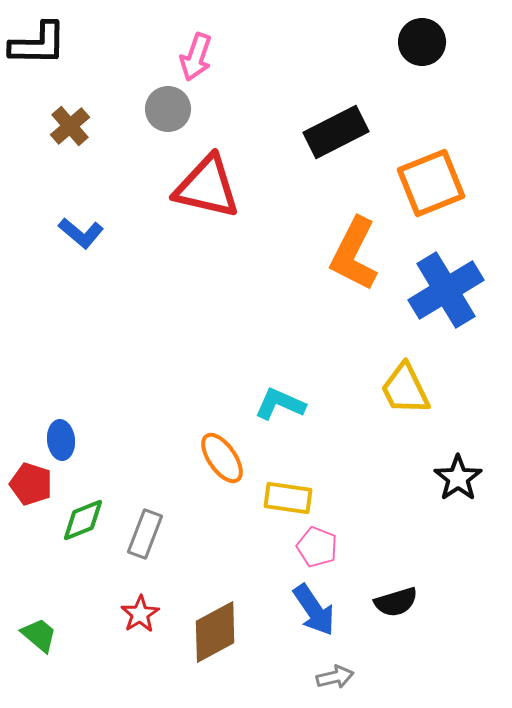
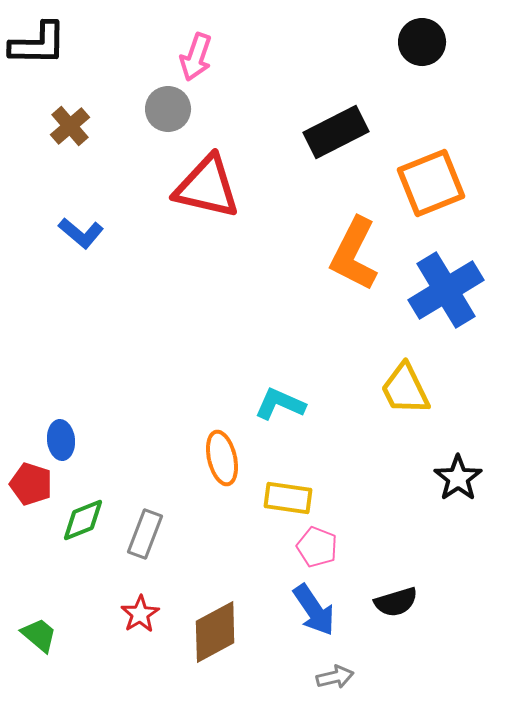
orange ellipse: rotated 22 degrees clockwise
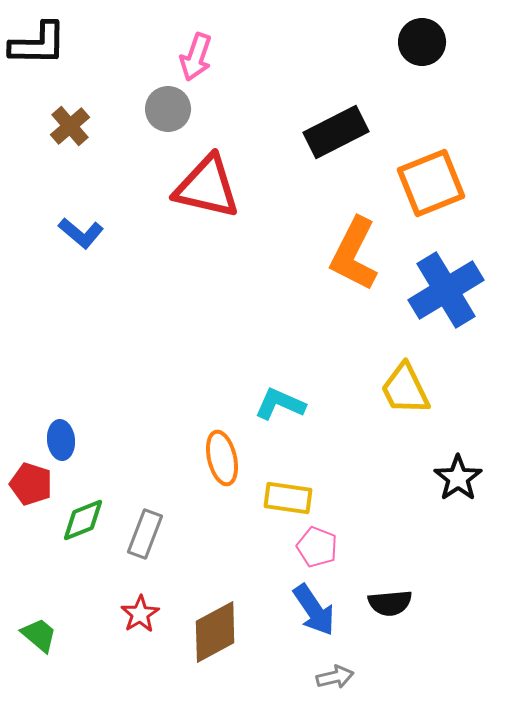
black semicircle: moved 6 px left, 1 px down; rotated 12 degrees clockwise
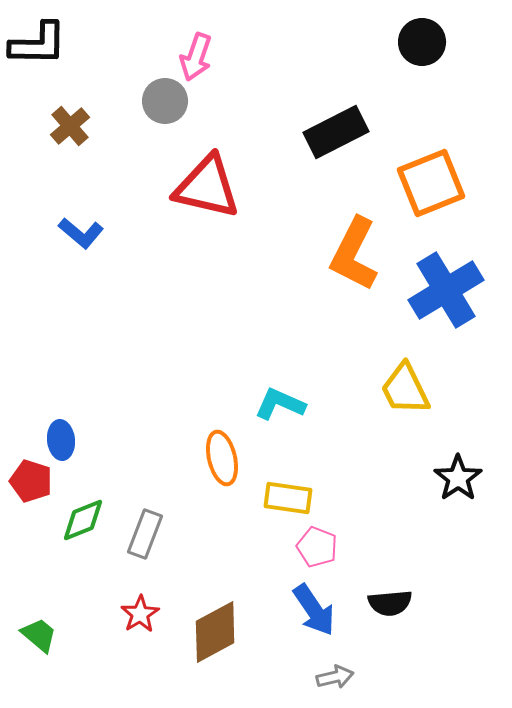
gray circle: moved 3 px left, 8 px up
red pentagon: moved 3 px up
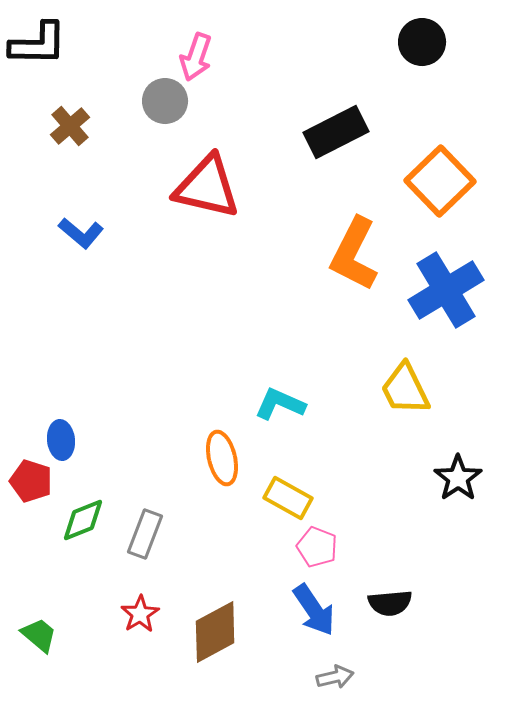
orange square: moved 9 px right, 2 px up; rotated 22 degrees counterclockwise
yellow rectangle: rotated 21 degrees clockwise
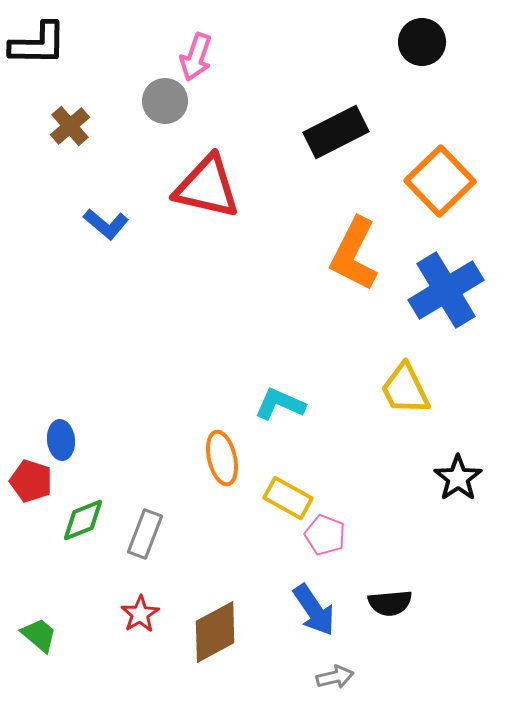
blue L-shape: moved 25 px right, 9 px up
pink pentagon: moved 8 px right, 12 px up
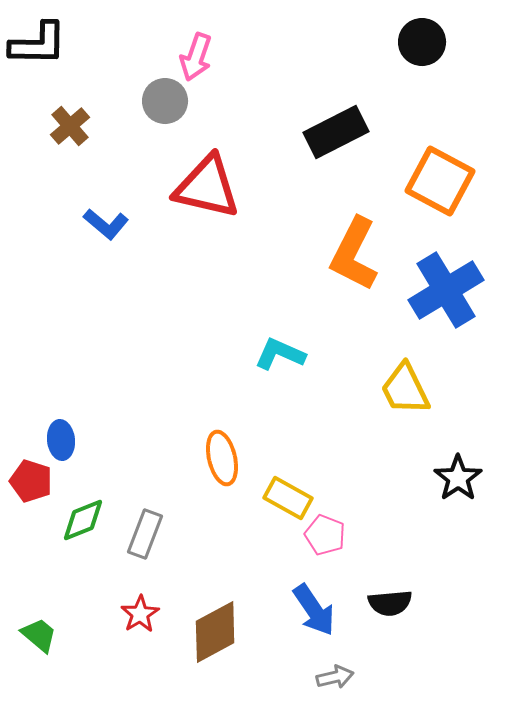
orange square: rotated 18 degrees counterclockwise
cyan L-shape: moved 50 px up
